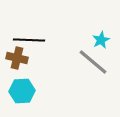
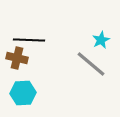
gray line: moved 2 px left, 2 px down
cyan hexagon: moved 1 px right, 2 px down
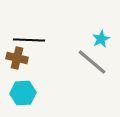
cyan star: moved 1 px up
gray line: moved 1 px right, 2 px up
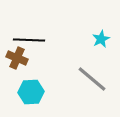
brown cross: rotated 10 degrees clockwise
gray line: moved 17 px down
cyan hexagon: moved 8 px right, 1 px up
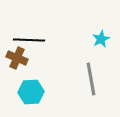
gray line: moved 1 px left; rotated 40 degrees clockwise
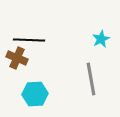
cyan hexagon: moved 4 px right, 2 px down
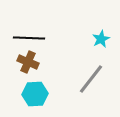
black line: moved 2 px up
brown cross: moved 11 px right, 4 px down
gray line: rotated 48 degrees clockwise
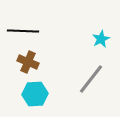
black line: moved 6 px left, 7 px up
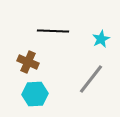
black line: moved 30 px right
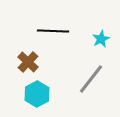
brown cross: rotated 20 degrees clockwise
cyan hexagon: moved 2 px right; rotated 25 degrees counterclockwise
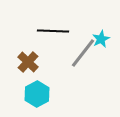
gray line: moved 8 px left, 26 px up
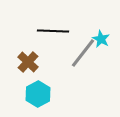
cyan star: rotated 18 degrees counterclockwise
cyan hexagon: moved 1 px right
